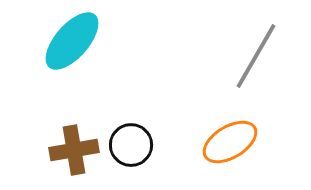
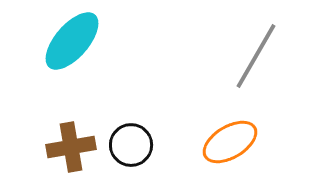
brown cross: moved 3 px left, 3 px up
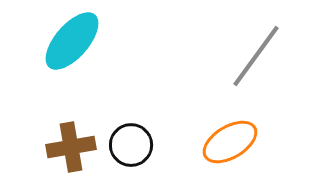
gray line: rotated 6 degrees clockwise
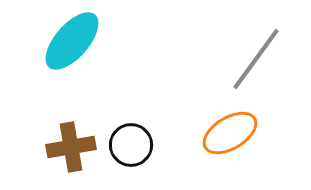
gray line: moved 3 px down
orange ellipse: moved 9 px up
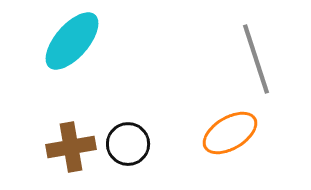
gray line: rotated 54 degrees counterclockwise
black circle: moved 3 px left, 1 px up
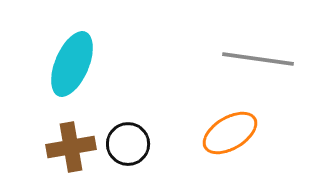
cyan ellipse: moved 23 px down; rotated 18 degrees counterclockwise
gray line: moved 2 px right; rotated 64 degrees counterclockwise
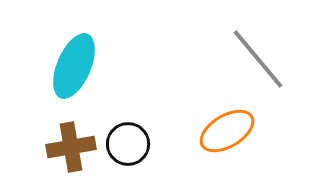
gray line: rotated 42 degrees clockwise
cyan ellipse: moved 2 px right, 2 px down
orange ellipse: moved 3 px left, 2 px up
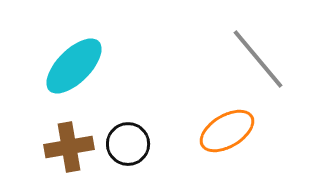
cyan ellipse: rotated 22 degrees clockwise
brown cross: moved 2 px left
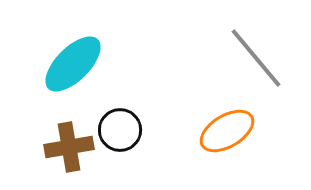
gray line: moved 2 px left, 1 px up
cyan ellipse: moved 1 px left, 2 px up
black circle: moved 8 px left, 14 px up
